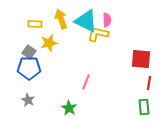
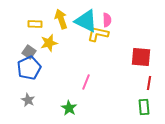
red square: moved 2 px up
blue pentagon: rotated 25 degrees counterclockwise
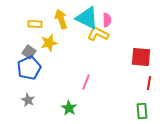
cyan triangle: moved 1 px right, 3 px up
yellow L-shape: rotated 15 degrees clockwise
green rectangle: moved 2 px left, 4 px down
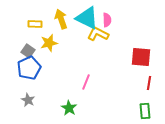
gray square: moved 1 px left, 1 px up
green rectangle: moved 3 px right
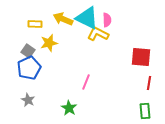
yellow arrow: moved 2 px right; rotated 48 degrees counterclockwise
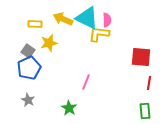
yellow L-shape: moved 1 px right; rotated 20 degrees counterclockwise
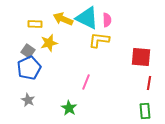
yellow L-shape: moved 6 px down
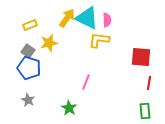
yellow arrow: moved 4 px right, 1 px up; rotated 102 degrees clockwise
yellow rectangle: moved 5 px left, 1 px down; rotated 24 degrees counterclockwise
blue pentagon: rotated 30 degrees counterclockwise
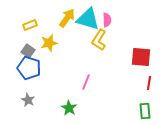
cyan triangle: moved 1 px right, 1 px down; rotated 10 degrees counterclockwise
yellow L-shape: rotated 65 degrees counterclockwise
